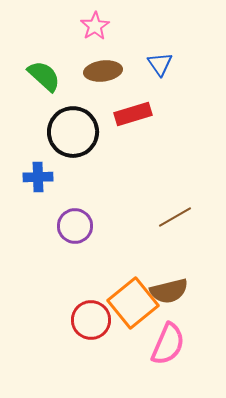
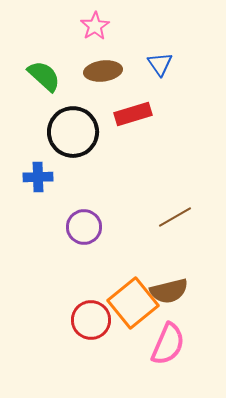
purple circle: moved 9 px right, 1 px down
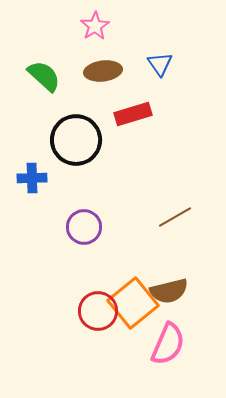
black circle: moved 3 px right, 8 px down
blue cross: moved 6 px left, 1 px down
red circle: moved 7 px right, 9 px up
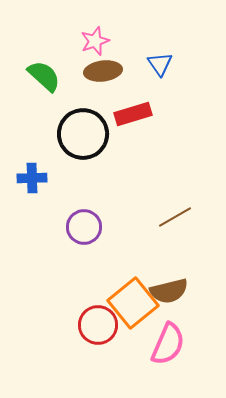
pink star: moved 15 px down; rotated 12 degrees clockwise
black circle: moved 7 px right, 6 px up
red circle: moved 14 px down
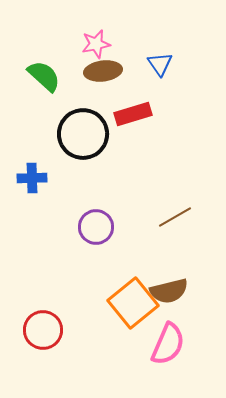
pink star: moved 1 px right, 3 px down; rotated 8 degrees clockwise
purple circle: moved 12 px right
red circle: moved 55 px left, 5 px down
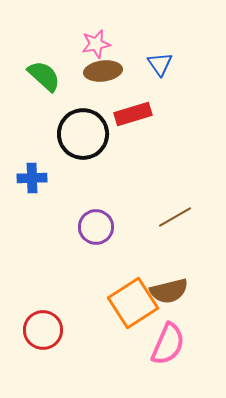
orange square: rotated 6 degrees clockwise
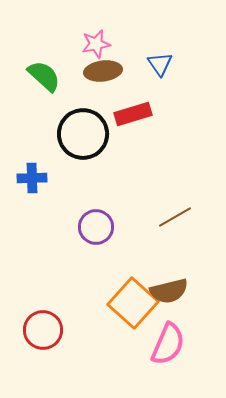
orange square: rotated 15 degrees counterclockwise
